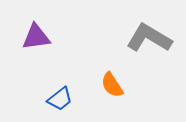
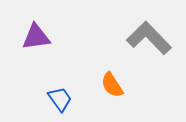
gray L-shape: rotated 15 degrees clockwise
blue trapezoid: rotated 88 degrees counterclockwise
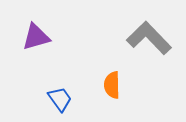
purple triangle: rotated 8 degrees counterclockwise
orange semicircle: rotated 32 degrees clockwise
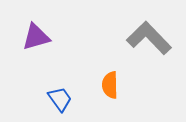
orange semicircle: moved 2 px left
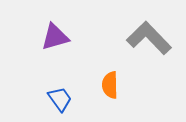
purple triangle: moved 19 px right
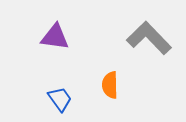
purple triangle: rotated 24 degrees clockwise
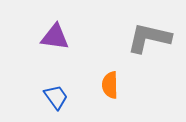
gray L-shape: rotated 33 degrees counterclockwise
blue trapezoid: moved 4 px left, 2 px up
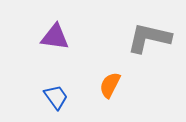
orange semicircle: rotated 28 degrees clockwise
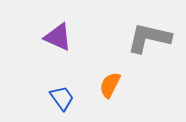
purple triangle: moved 3 px right; rotated 16 degrees clockwise
blue trapezoid: moved 6 px right, 1 px down
